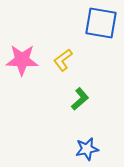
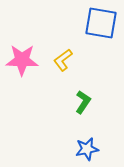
green L-shape: moved 3 px right, 3 px down; rotated 15 degrees counterclockwise
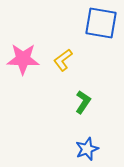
pink star: moved 1 px right, 1 px up
blue star: rotated 10 degrees counterclockwise
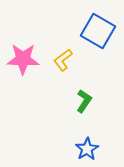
blue square: moved 3 px left, 8 px down; rotated 20 degrees clockwise
green L-shape: moved 1 px right, 1 px up
blue star: rotated 10 degrees counterclockwise
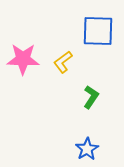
blue square: rotated 28 degrees counterclockwise
yellow L-shape: moved 2 px down
green L-shape: moved 7 px right, 4 px up
